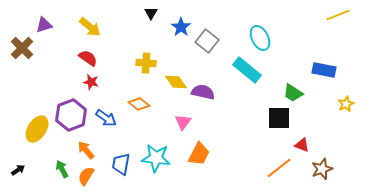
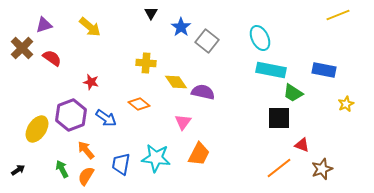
red semicircle: moved 36 px left
cyan rectangle: moved 24 px right; rotated 28 degrees counterclockwise
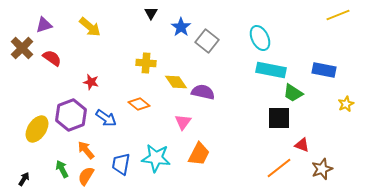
black arrow: moved 6 px right, 9 px down; rotated 24 degrees counterclockwise
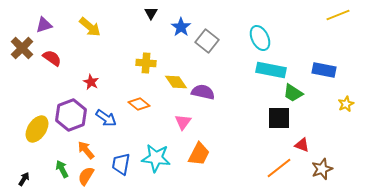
red star: rotated 14 degrees clockwise
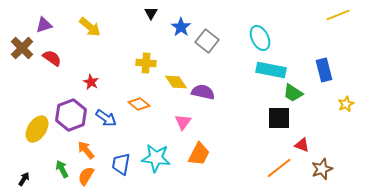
blue rectangle: rotated 65 degrees clockwise
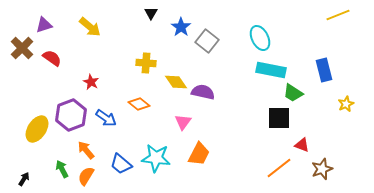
blue trapezoid: rotated 60 degrees counterclockwise
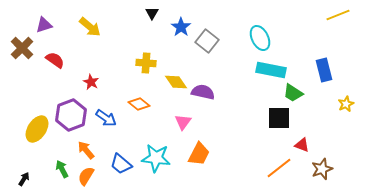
black triangle: moved 1 px right
red semicircle: moved 3 px right, 2 px down
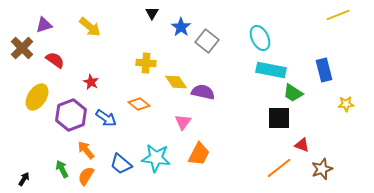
yellow star: rotated 21 degrees clockwise
yellow ellipse: moved 32 px up
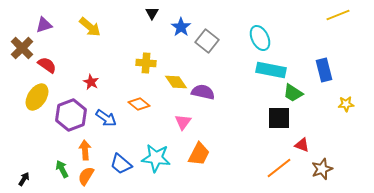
red semicircle: moved 8 px left, 5 px down
orange arrow: moved 1 px left; rotated 36 degrees clockwise
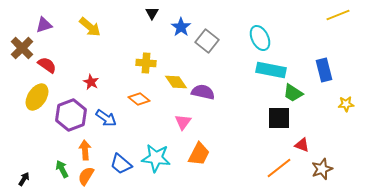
orange diamond: moved 5 px up
